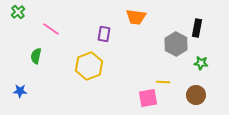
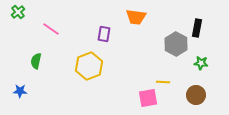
green semicircle: moved 5 px down
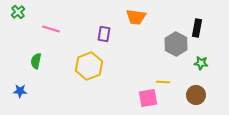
pink line: rotated 18 degrees counterclockwise
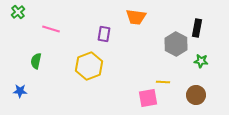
green star: moved 2 px up
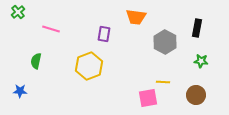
gray hexagon: moved 11 px left, 2 px up
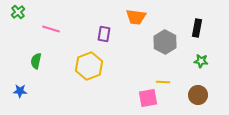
brown circle: moved 2 px right
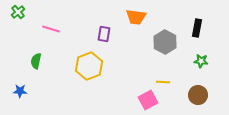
pink square: moved 2 px down; rotated 18 degrees counterclockwise
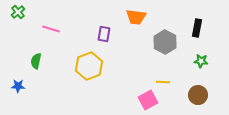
blue star: moved 2 px left, 5 px up
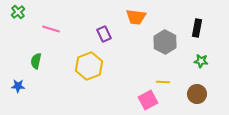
purple rectangle: rotated 35 degrees counterclockwise
brown circle: moved 1 px left, 1 px up
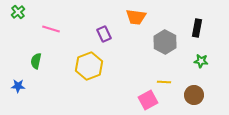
yellow line: moved 1 px right
brown circle: moved 3 px left, 1 px down
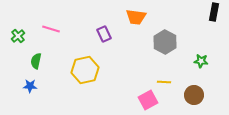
green cross: moved 24 px down
black rectangle: moved 17 px right, 16 px up
yellow hexagon: moved 4 px left, 4 px down; rotated 8 degrees clockwise
blue star: moved 12 px right
